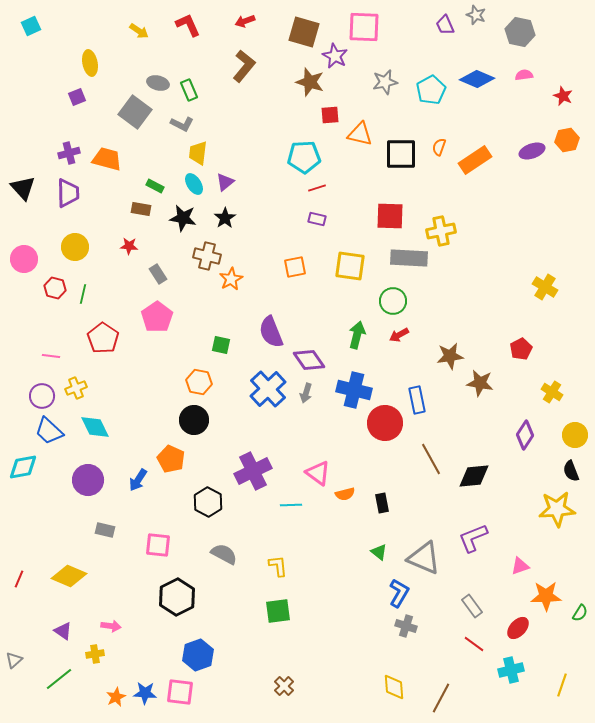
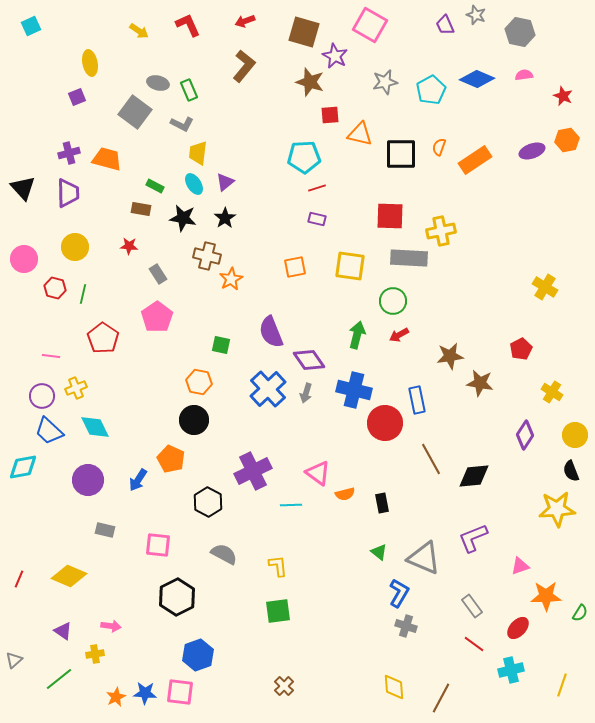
pink square at (364, 27): moved 6 px right, 2 px up; rotated 28 degrees clockwise
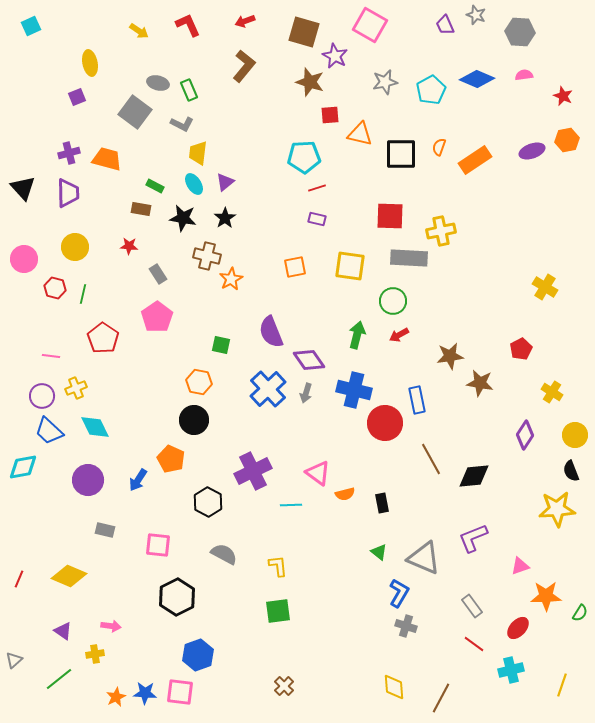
gray hexagon at (520, 32): rotated 8 degrees counterclockwise
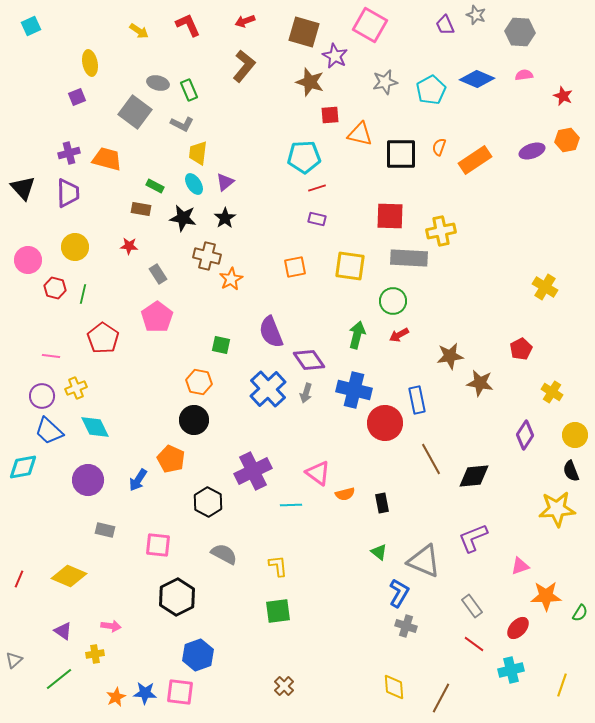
pink circle at (24, 259): moved 4 px right, 1 px down
gray triangle at (424, 558): moved 3 px down
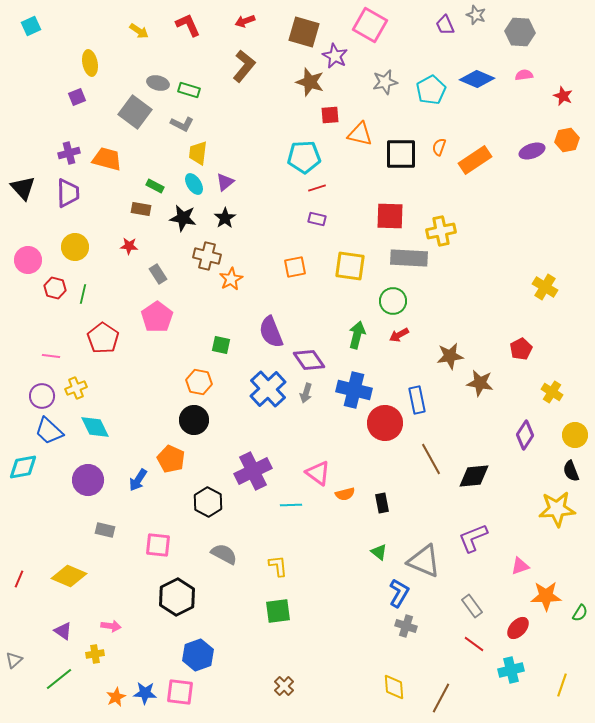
green rectangle at (189, 90): rotated 50 degrees counterclockwise
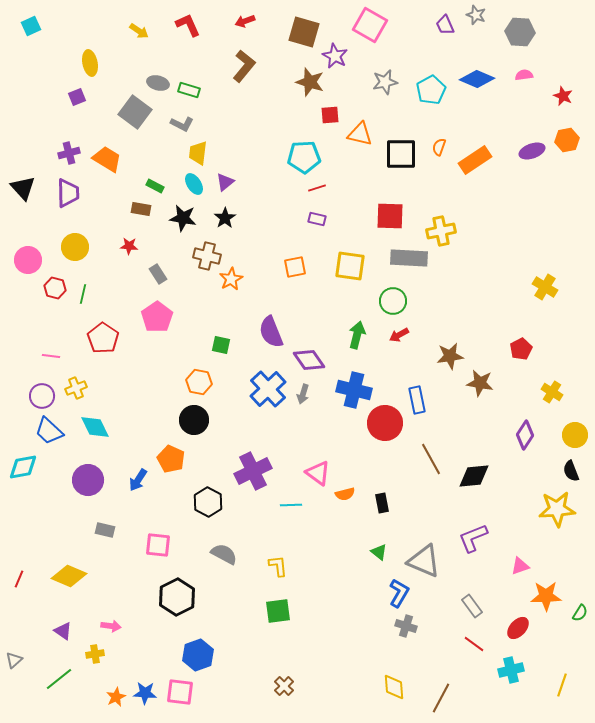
orange trapezoid at (107, 159): rotated 16 degrees clockwise
gray arrow at (306, 393): moved 3 px left, 1 px down
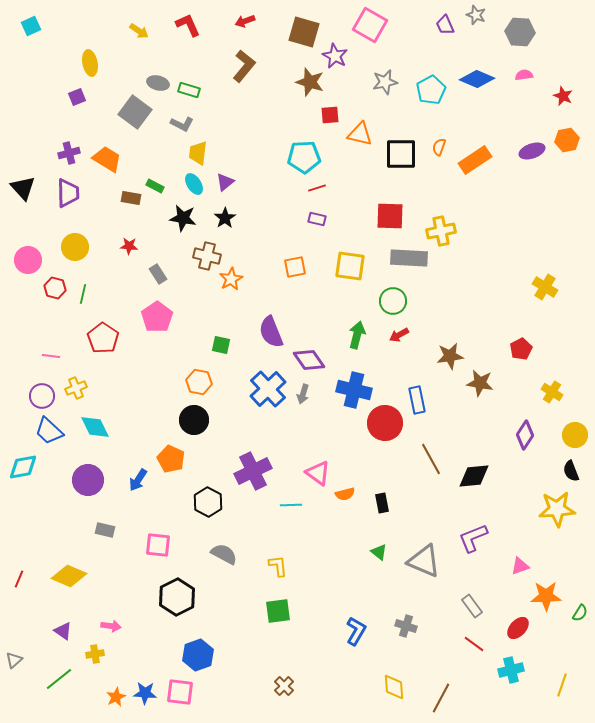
brown rectangle at (141, 209): moved 10 px left, 11 px up
blue L-shape at (399, 593): moved 43 px left, 38 px down
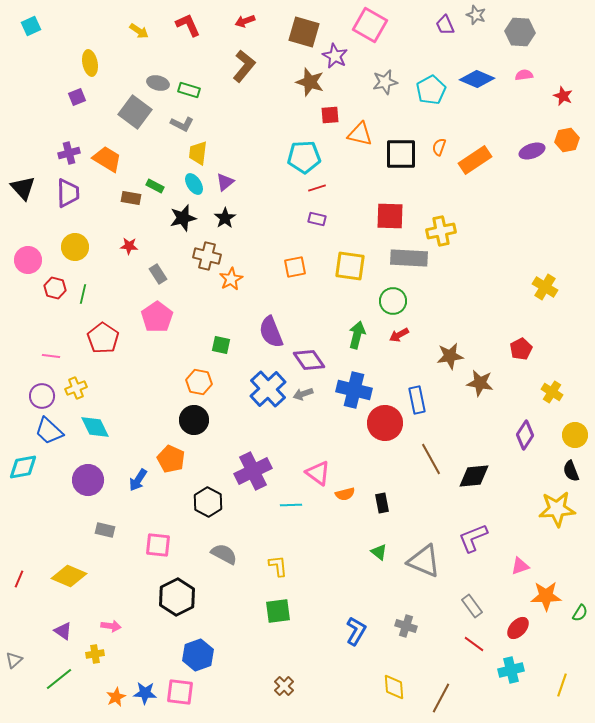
black star at (183, 218): rotated 24 degrees counterclockwise
gray arrow at (303, 394): rotated 54 degrees clockwise
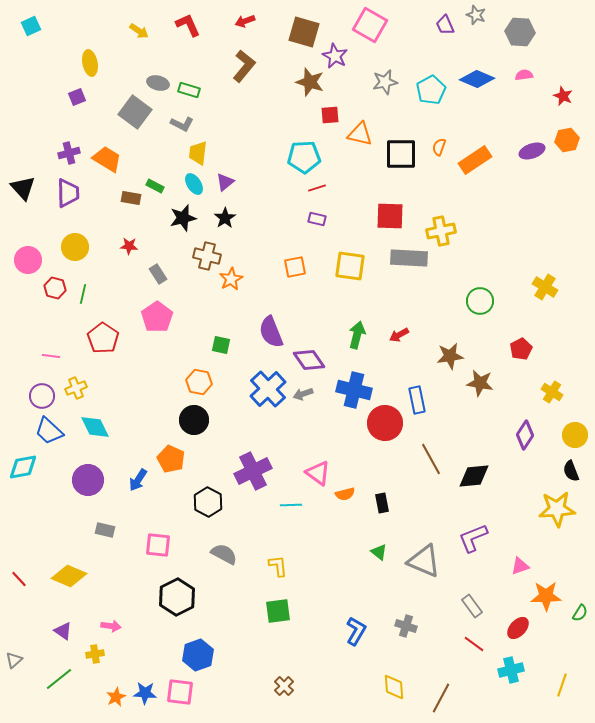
green circle at (393, 301): moved 87 px right
red line at (19, 579): rotated 66 degrees counterclockwise
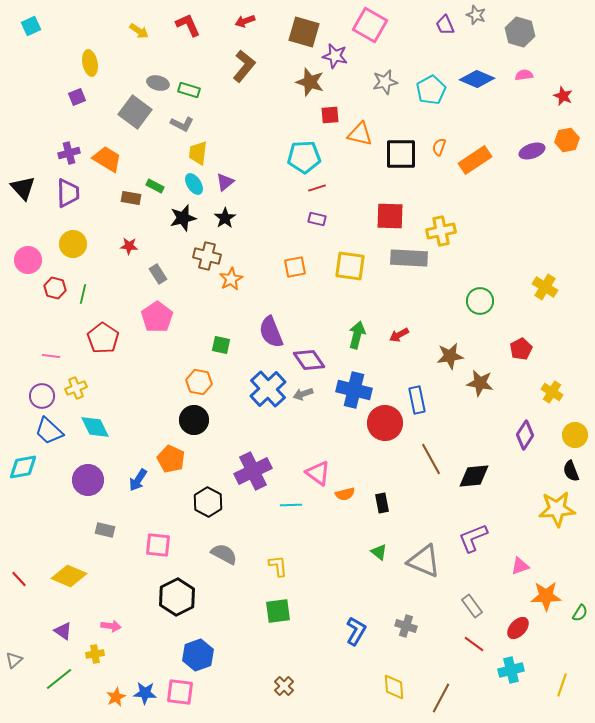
gray hexagon at (520, 32): rotated 12 degrees clockwise
purple star at (335, 56): rotated 15 degrees counterclockwise
yellow circle at (75, 247): moved 2 px left, 3 px up
